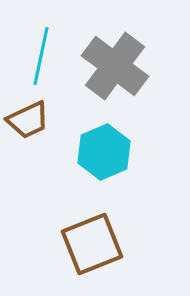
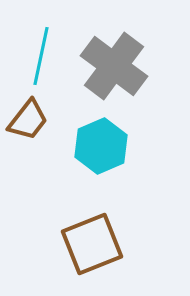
gray cross: moved 1 px left
brown trapezoid: rotated 27 degrees counterclockwise
cyan hexagon: moved 3 px left, 6 px up
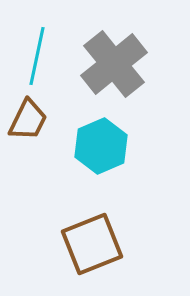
cyan line: moved 4 px left
gray cross: moved 2 px up; rotated 14 degrees clockwise
brown trapezoid: rotated 12 degrees counterclockwise
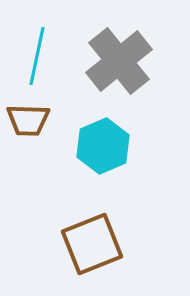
gray cross: moved 5 px right, 3 px up
brown trapezoid: rotated 66 degrees clockwise
cyan hexagon: moved 2 px right
